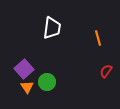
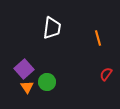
red semicircle: moved 3 px down
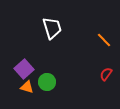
white trapezoid: rotated 25 degrees counterclockwise
orange line: moved 6 px right, 2 px down; rotated 28 degrees counterclockwise
orange triangle: rotated 40 degrees counterclockwise
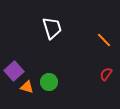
purple square: moved 10 px left, 2 px down
green circle: moved 2 px right
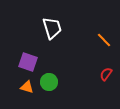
purple square: moved 14 px right, 9 px up; rotated 30 degrees counterclockwise
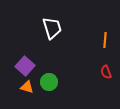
orange line: moved 1 px right; rotated 49 degrees clockwise
purple square: moved 3 px left, 4 px down; rotated 24 degrees clockwise
red semicircle: moved 2 px up; rotated 56 degrees counterclockwise
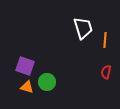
white trapezoid: moved 31 px right
purple square: rotated 24 degrees counterclockwise
red semicircle: rotated 32 degrees clockwise
green circle: moved 2 px left
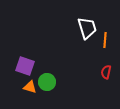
white trapezoid: moved 4 px right
orange triangle: moved 3 px right
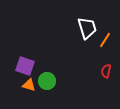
orange line: rotated 28 degrees clockwise
red semicircle: moved 1 px up
green circle: moved 1 px up
orange triangle: moved 1 px left, 2 px up
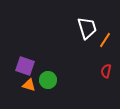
green circle: moved 1 px right, 1 px up
